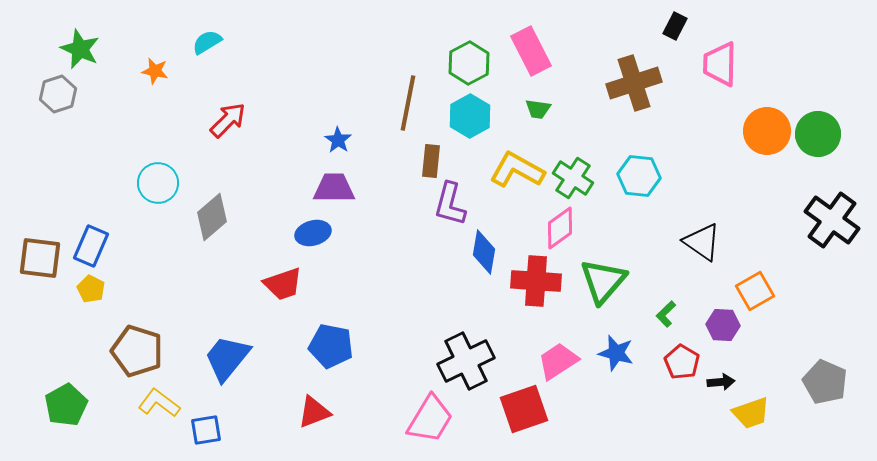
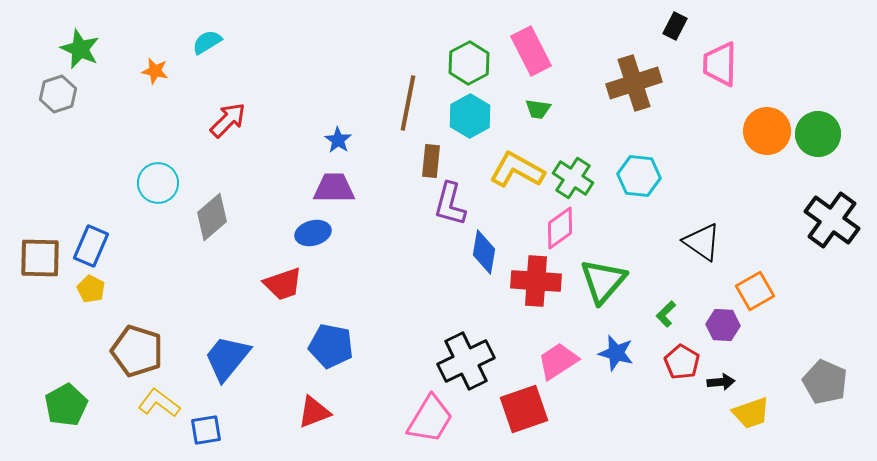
brown square at (40, 258): rotated 6 degrees counterclockwise
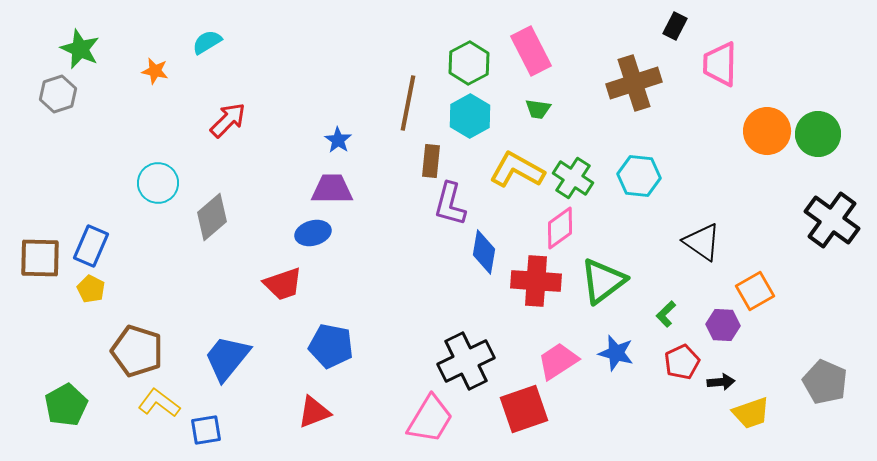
purple trapezoid at (334, 188): moved 2 px left, 1 px down
green triangle at (603, 281): rotated 12 degrees clockwise
red pentagon at (682, 362): rotated 16 degrees clockwise
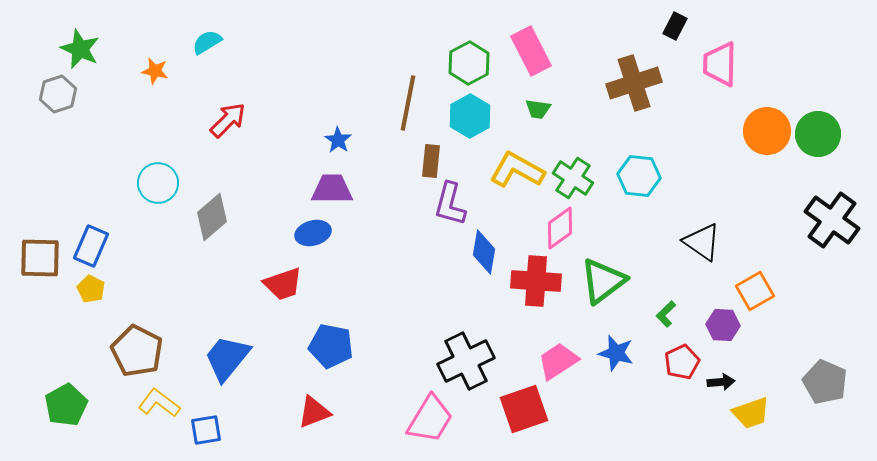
brown pentagon at (137, 351): rotated 9 degrees clockwise
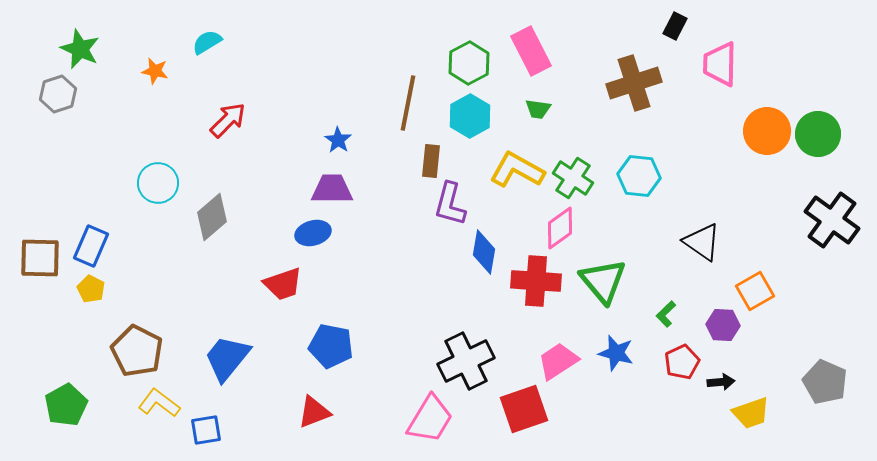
green triangle at (603, 281): rotated 33 degrees counterclockwise
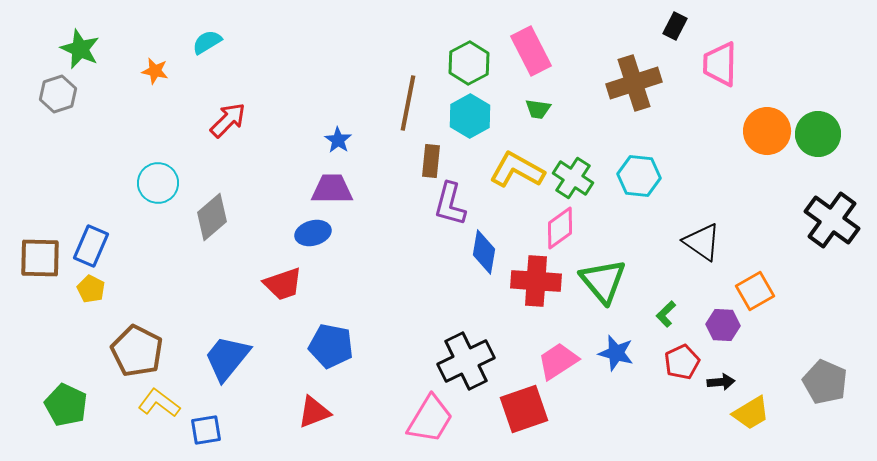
green pentagon at (66, 405): rotated 18 degrees counterclockwise
yellow trapezoid at (751, 413): rotated 12 degrees counterclockwise
